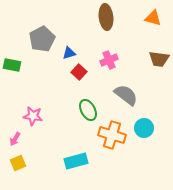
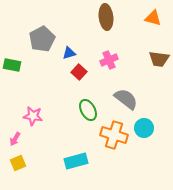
gray semicircle: moved 4 px down
orange cross: moved 2 px right
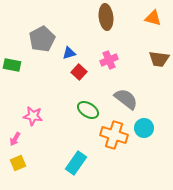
green ellipse: rotated 30 degrees counterclockwise
cyan rectangle: moved 2 px down; rotated 40 degrees counterclockwise
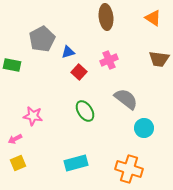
orange triangle: rotated 18 degrees clockwise
blue triangle: moved 1 px left, 1 px up
green ellipse: moved 3 px left, 1 px down; rotated 25 degrees clockwise
orange cross: moved 15 px right, 34 px down
pink arrow: rotated 32 degrees clockwise
cyan rectangle: rotated 40 degrees clockwise
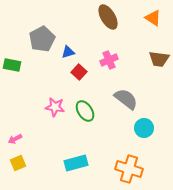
brown ellipse: moved 2 px right; rotated 25 degrees counterclockwise
pink star: moved 22 px right, 9 px up
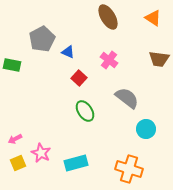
blue triangle: rotated 40 degrees clockwise
pink cross: rotated 30 degrees counterclockwise
red square: moved 6 px down
gray semicircle: moved 1 px right, 1 px up
pink star: moved 14 px left, 46 px down; rotated 18 degrees clockwise
cyan circle: moved 2 px right, 1 px down
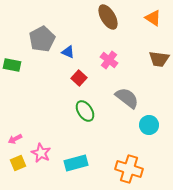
cyan circle: moved 3 px right, 4 px up
